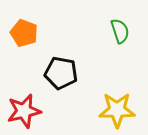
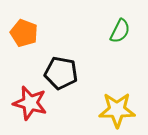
green semicircle: rotated 45 degrees clockwise
red star: moved 6 px right, 8 px up; rotated 28 degrees clockwise
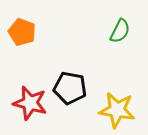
orange pentagon: moved 2 px left, 1 px up
black pentagon: moved 9 px right, 15 px down
yellow star: rotated 9 degrees clockwise
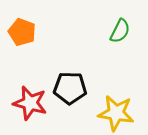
black pentagon: rotated 8 degrees counterclockwise
yellow star: moved 1 px left, 3 px down
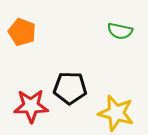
green semicircle: rotated 75 degrees clockwise
red star: moved 1 px right, 3 px down; rotated 16 degrees counterclockwise
yellow star: rotated 6 degrees clockwise
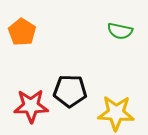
orange pentagon: rotated 12 degrees clockwise
black pentagon: moved 3 px down
yellow star: rotated 12 degrees counterclockwise
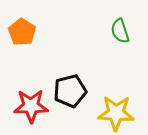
green semicircle: rotated 60 degrees clockwise
black pentagon: rotated 16 degrees counterclockwise
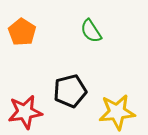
green semicircle: moved 29 px left; rotated 15 degrees counterclockwise
red star: moved 6 px left, 6 px down; rotated 8 degrees counterclockwise
yellow star: moved 1 px right, 1 px up; rotated 9 degrees counterclockwise
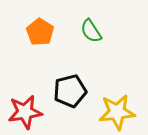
orange pentagon: moved 18 px right
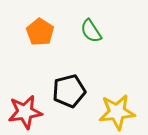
black pentagon: moved 1 px left
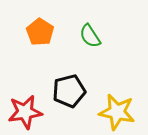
green semicircle: moved 1 px left, 5 px down
yellow star: rotated 18 degrees clockwise
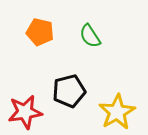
orange pentagon: rotated 20 degrees counterclockwise
yellow star: rotated 30 degrees clockwise
